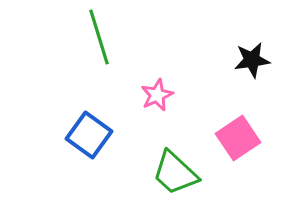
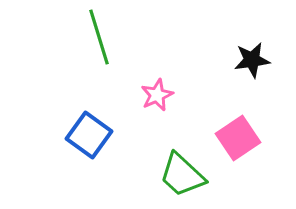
green trapezoid: moved 7 px right, 2 px down
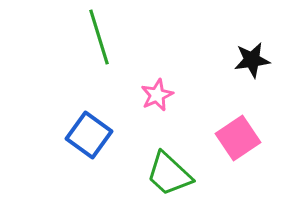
green trapezoid: moved 13 px left, 1 px up
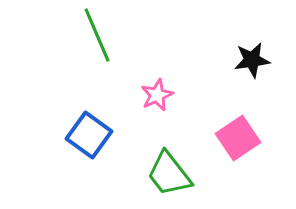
green line: moved 2 px left, 2 px up; rotated 6 degrees counterclockwise
green trapezoid: rotated 9 degrees clockwise
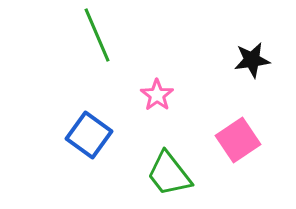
pink star: rotated 12 degrees counterclockwise
pink square: moved 2 px down
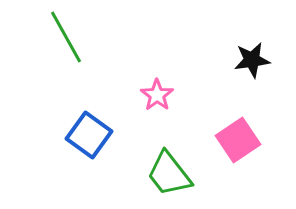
green line: moved 31 px left, 2 px down; rotated 6 degrees counterclockwise
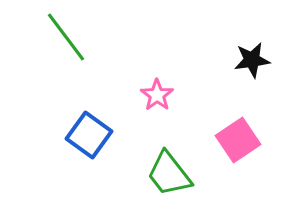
green line: rotated 8 degrees counterclockwise
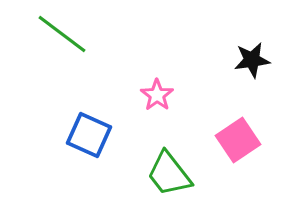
green line: moved 4 px left, 3 px up; rotated 16 degrees counterclockwise
blue square: rotated 12 degrees counterclockwise
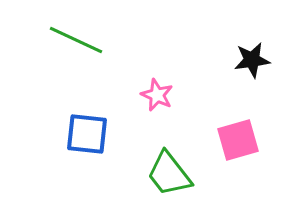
green line: moved 14 px right, 6 px down; rotated 12 degrees counterclockwise
pink star: rotated 12 degrees counterclockwise
blue square: moved 2 px left, 1 px up; rotated 18 degrees counterclockwise
pink square: rotated 18 degrees clockwise
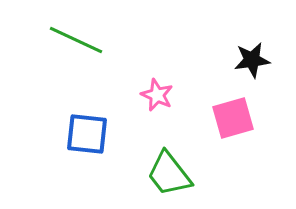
pink square: moved 5 px left, 22 px up
